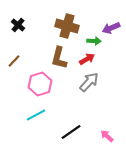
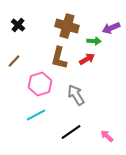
gray arrow: moved 13 px left, 13 px down; rotated 75 degrees counterclockwise
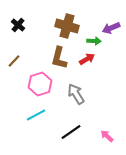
gray arrow: moved 1 px up
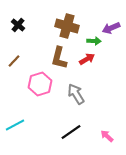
cyan line: moved 21 px left, 10 px down
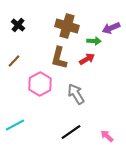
pink hexagon: rotated 10 degrees counterclockwise
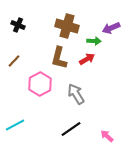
black cross: rotated 16 degrees counterclockwise
black line: moved 3 px up
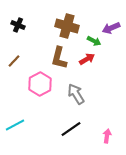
green arrow: rotated 24 degrees clockwise
pink arrow: rotated 56 degrees clockwise
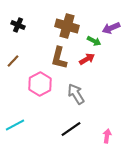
brown line: moved 1 px left
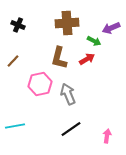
brown cross: moved 3 px up; rotated 20 degrees counterclockwise
pink hexagon: rotated 15 degrees clockwise
gray arrow: moved 8 px left; rotated 10 degrees clockwise
cyan line: moved 1 px down; rotated 18 degrees clockwise
